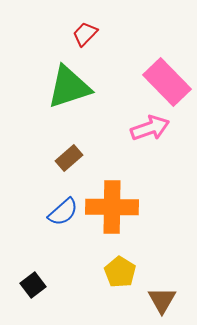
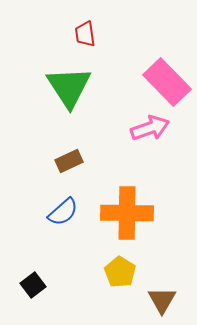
red trapezoid: rotated 52 degrees counterclockwise
green triangle: rotated 45 degrees counterclockwise
brown rectangle: moved 3 px down; rotated 16 degrees clockwise
orange cross: moved 15 px right, 6 px down
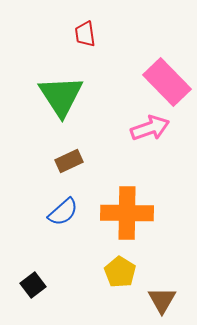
green triangle: moved 8 px left, 9 px down
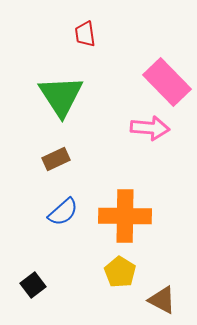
pink arrow: rotated 24 degrees clockwise
brown rectangle: moved 13 px left, 2 px up
orange cross: moved 2 px left, 3 px down
brown triangle: rotated 32 degrees counterclockwise
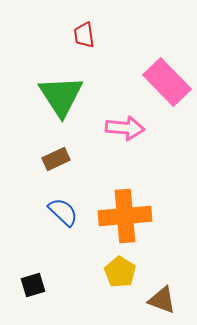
red trapezoid: moved 1 px left, 1 px down
pink arrow: moved 25 px left
blue semicircle: rotated 96 degrees counterclockwise
orange cross: rotated 6 degrees counterclockwise
black square: rotated 20 degrees clockwise
brown triangle: rotated 8 degrees counterclockwise
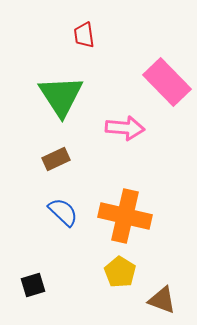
orange cross: rotated 18 degrees clockwise
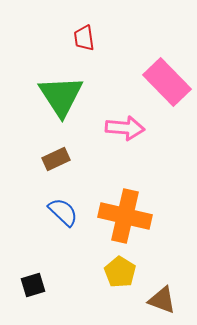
red trapezoid: moved 3 px down
